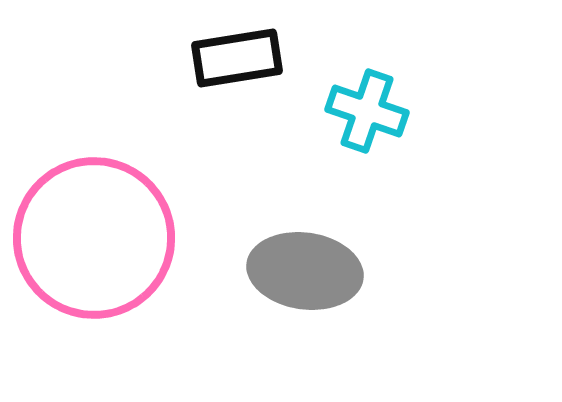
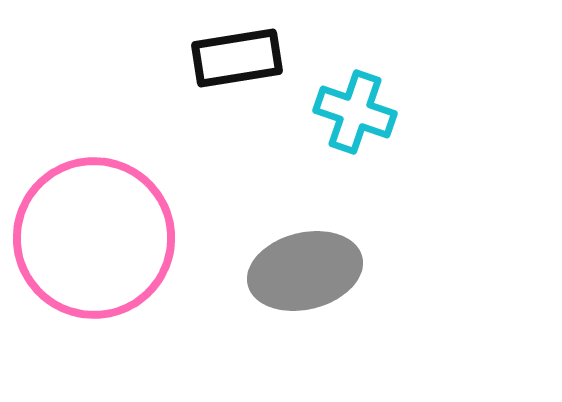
cyan cross: moved 12 px left, 1 px down
gray ellipse: rotated 22 degrees counterclockwise
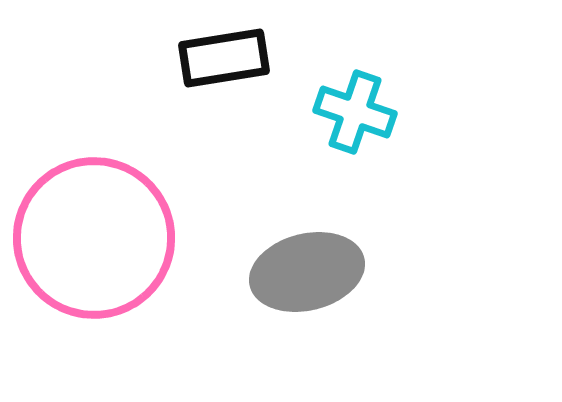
black rectangle: moved 13 px left
gray ellipse: moved 2 px right, 1 px down
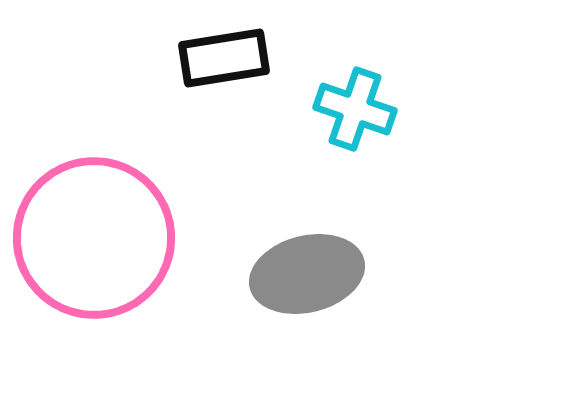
cyan cross: moved 3 px up
gray ellipse: moved 2 px down
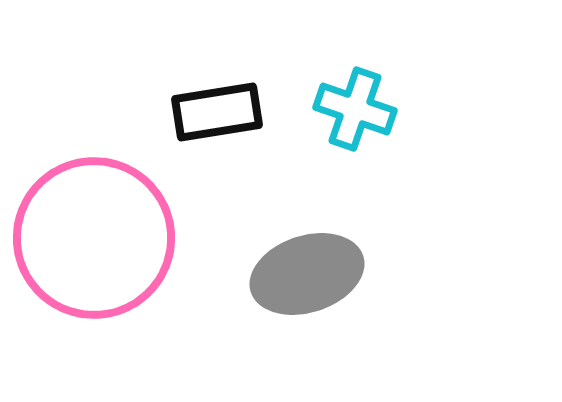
black rectangle: moved 7 px left, 54 px down
gray ellipse: rotated 4 degrees counterclockwise
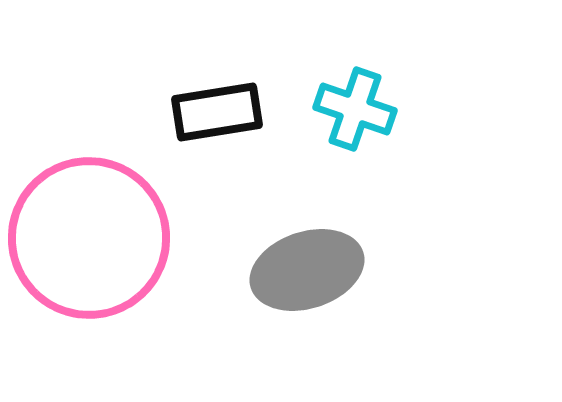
pink circle: moved 5 px left
gray ellipse: moved 4 px up
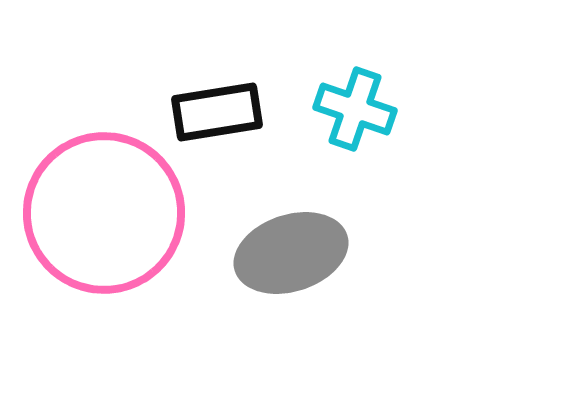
pink circle: moved 15 px right, 25 px up
gray ellipse: moved 16 px left, 17 px up
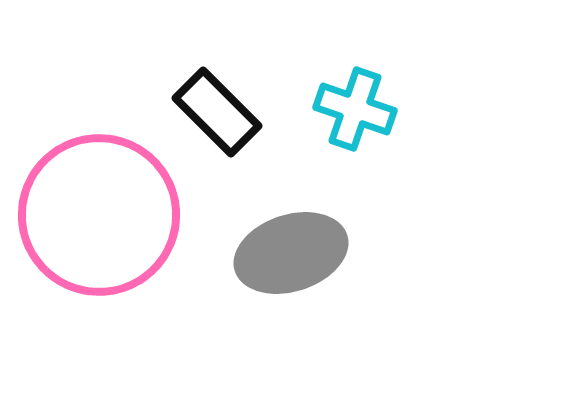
black rectangle: rotated 54 degrees clockwise
pink circle: moved 5 px left, 2 px down
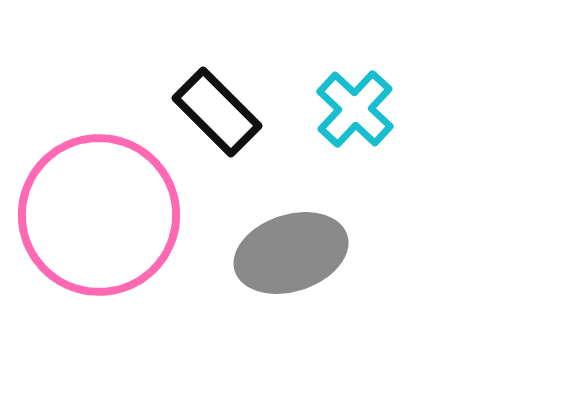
cyan cross: rotated 24 degrees clockwise
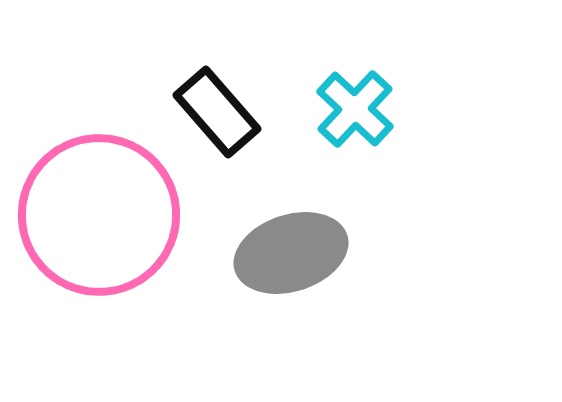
black rectangle: rotated 4 degrees clockwise
